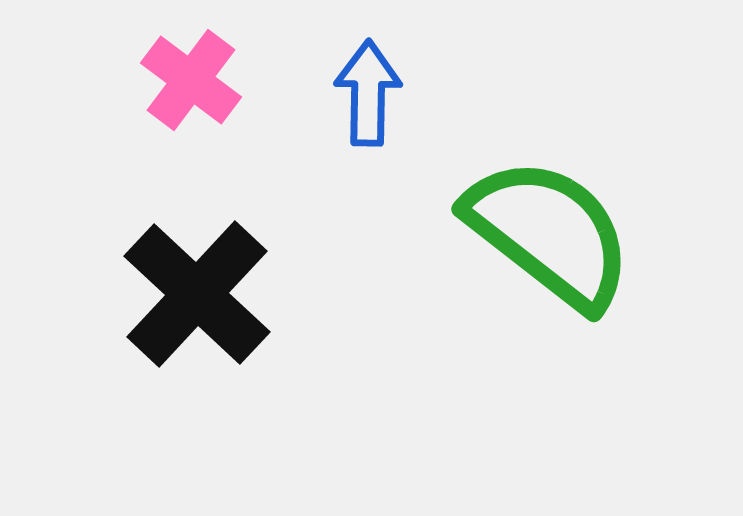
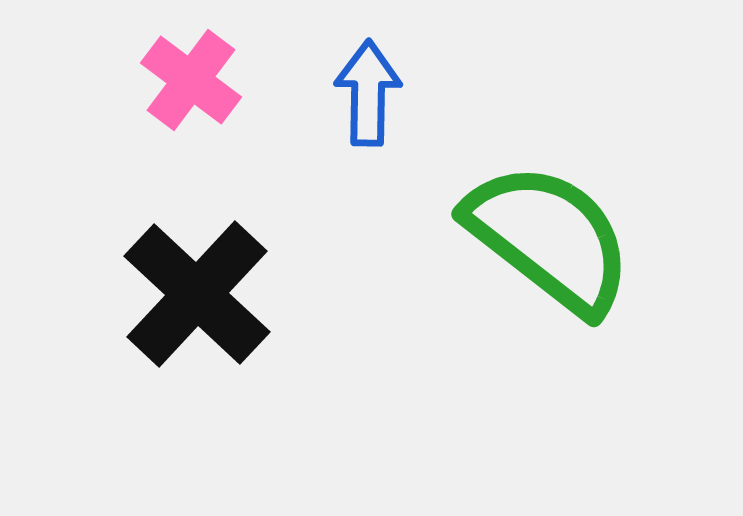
green semicircle: moved 5 px down
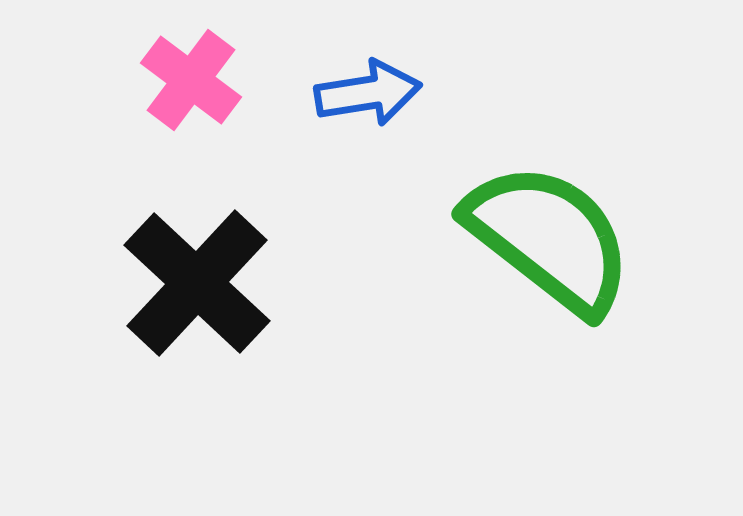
blue arrow: rotated 80 degrees clockwise
black cross: moved 11 px up
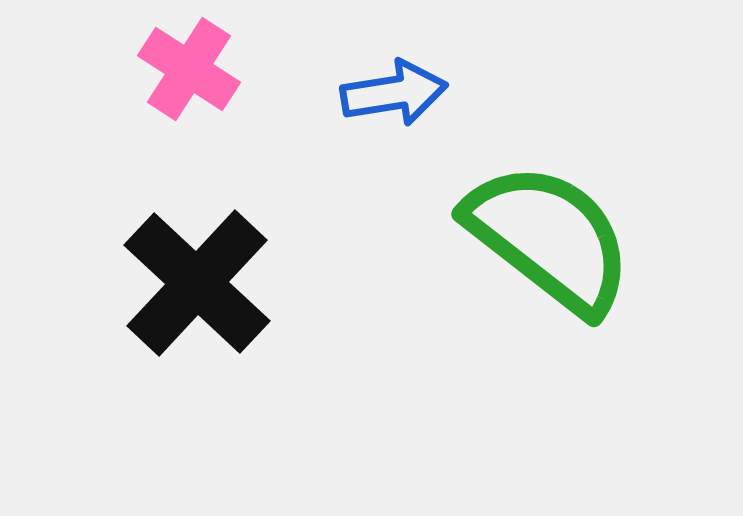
pink cross: moved 2 px left, 11 px up; rotated 4 degrees counterclockwise
blue arrow: moved 26 px right
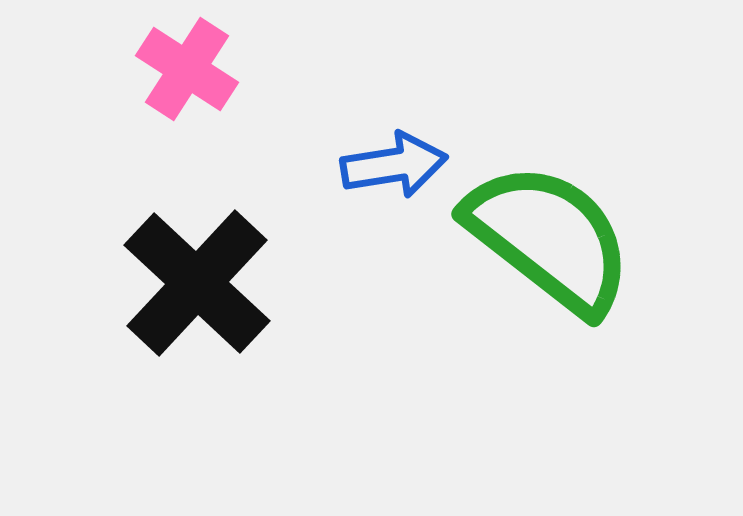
pink cross: moved 2 px left
blue arrow: moved 72 px down
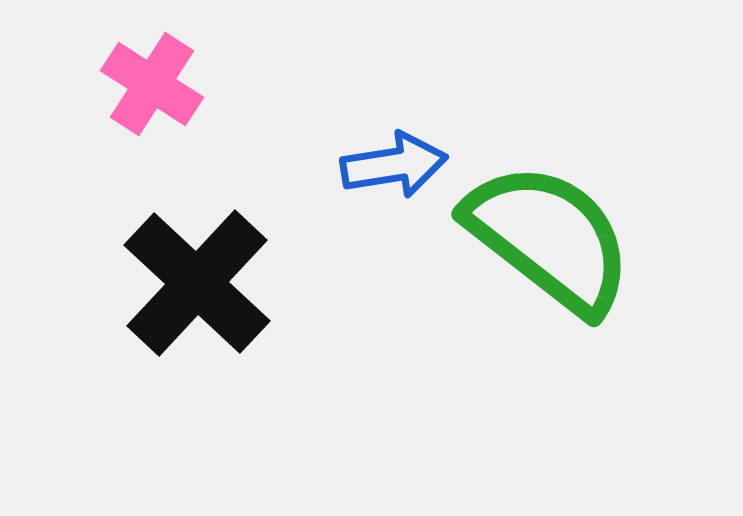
pink cross: moved 35 px left, 15 px down
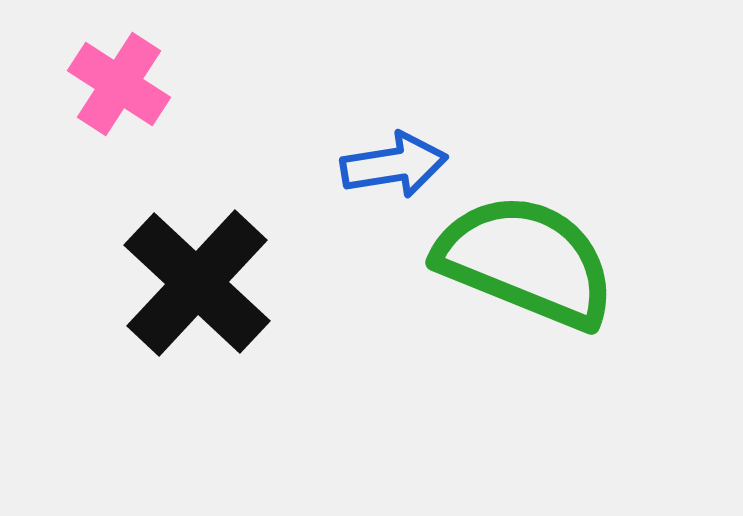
pink cross: moved 33 px left
green semicircle: moved 23 px left, 23 px down; rotated 16 degrees counterclockwise
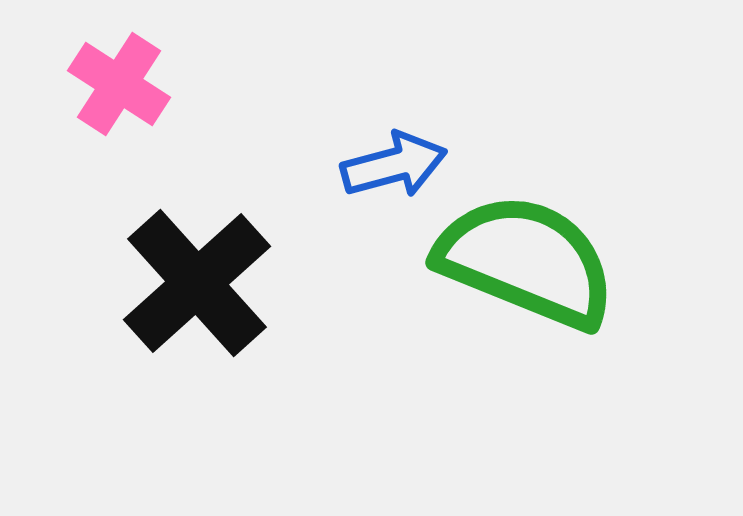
blue arrow: rotated 6 degrees counterclockwise
black cross: rotated 5 degrees clockwise
